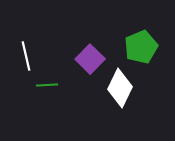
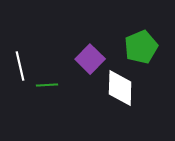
white line: moved 6 px left, 10 px down
white diamond: rotated 24 degrees counterclockwise
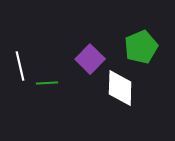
green line: moved 2 px up
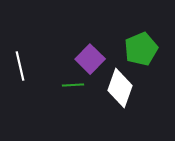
green pentagon: moved 2 px down
green line: moved 26 px right, 2 px down
white diamond: rotated 18 degrees clockwise
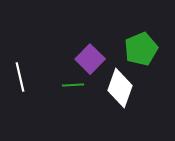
white line: moved 11 px down
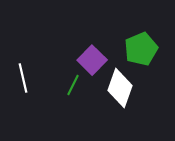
purple square: moved 2 px right, 1 px down
white line: moved 3 px right, 1 px down
green line: rotated 60 degrees counterclockwise
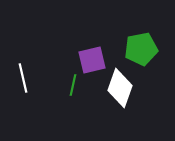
green pentagon: rotated 12 degrees clockwise
purple square: rotated 32 degrees clockwise
green line: rotated 15 degrees counterclockwise
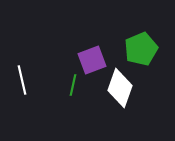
green pentagon: rotated 12 degrees counterclockwise
purple square: rotated 8 degrees counterclockwise
white line: moved 1 px left, 2 px down
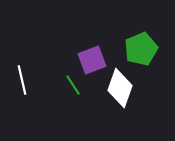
green line: rotated 45 degrees counterclockwise
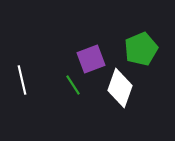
purple square: moved 1 px left, 1 px up
